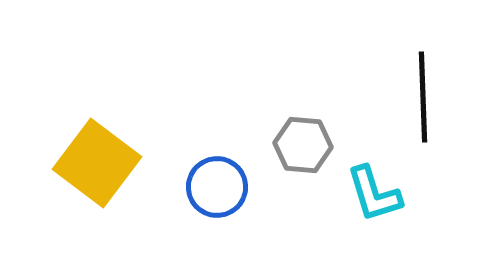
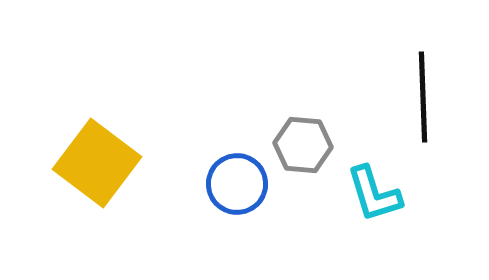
blue circle: moved 20 px right, 3 px up
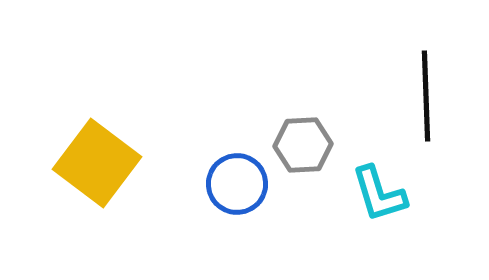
black line: moved 3 px right, 1 px up
gray hexagon: rotated 8 degrees counterclockwise
cyan L-shape: moved 5 px right
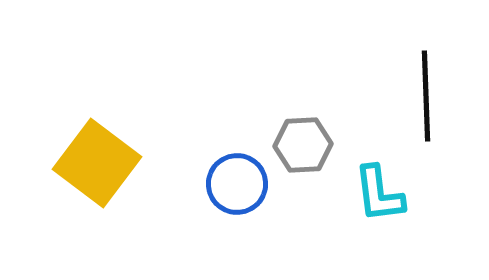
cyan L-shape: rotated 10 degrees clockwise
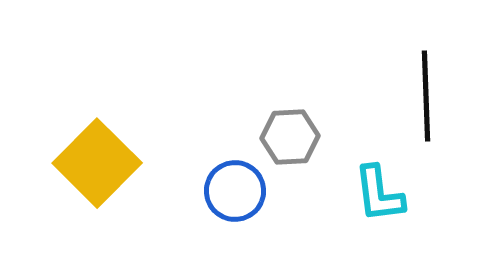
gray hexagon: moved 13 px left, 8 px up
yellow square: rotated 8 degrees clockwise
blue circle: moved 2 px left, 7 px down
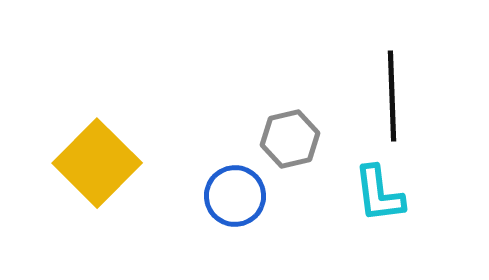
black line: moved 34 px left
gray hexagon: moved 2 px down; rotated 10 degrees counterclockwise
blue circle: moved 5 px down
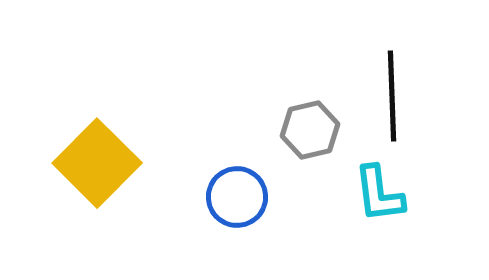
gray hexagon: moved 20 px right, 9 px up
blue circle: moved 2 px right, 1 px down
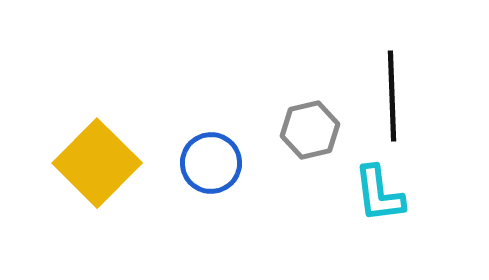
blue circle: moved 26 px left, 34 px up
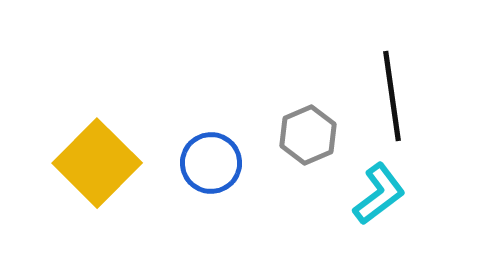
black line: rotated 6 degrees counterclockwise
gray hexagon: moved 2 px left, 5 px down; rotated 10 degrees counterclockwise
cyan L-shape: rotated 120 degrees counterclockwise
